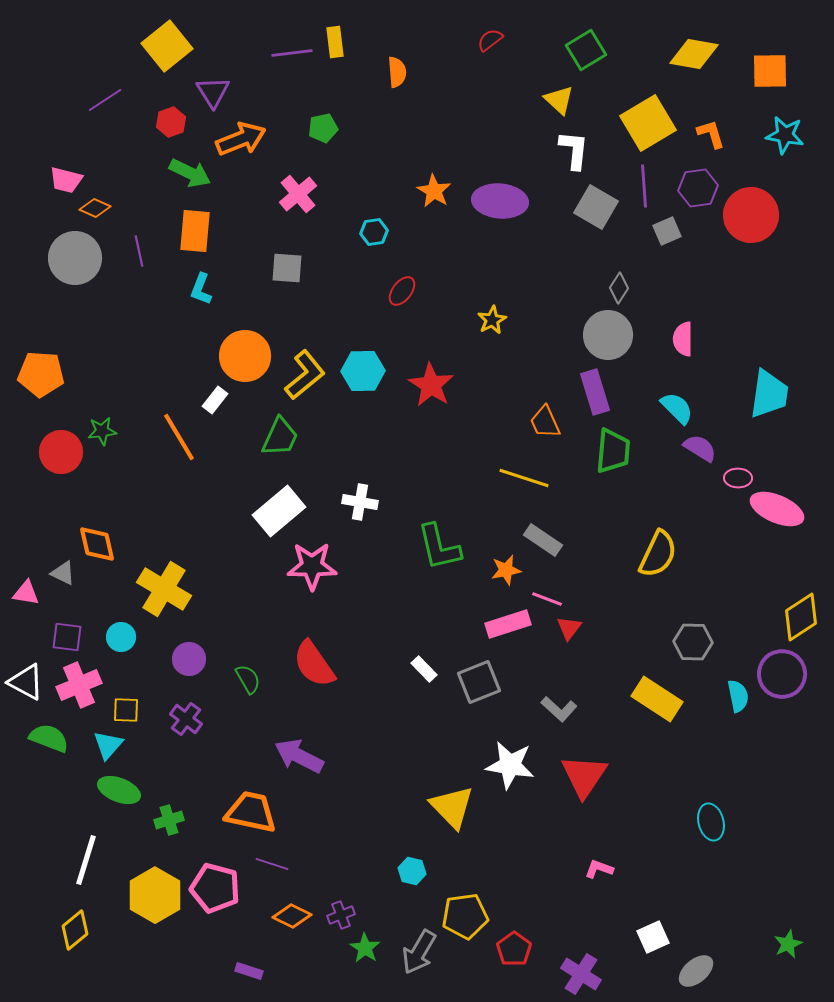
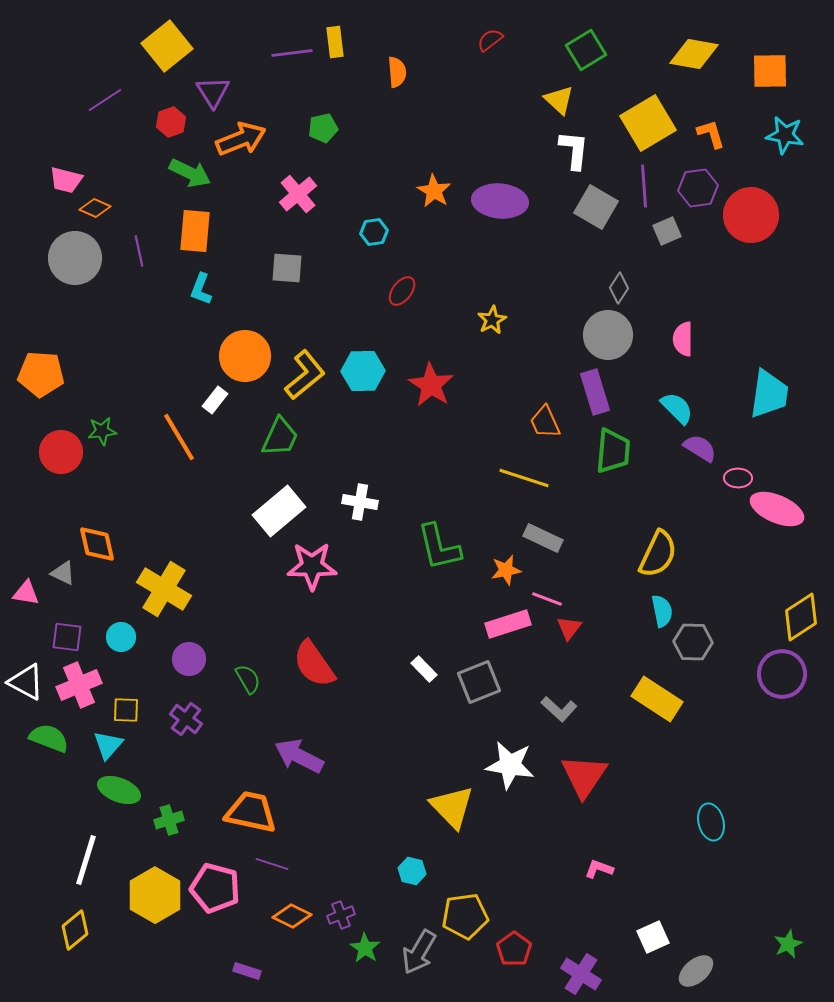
gray rectangle at (543, 540): moved 2 px up; rotated 9 degrees counterclockwise
cyan semicircle at (738, 696): moved 76 px left, 85 px up
purple rectangle at (249, 971): moved 2 px left
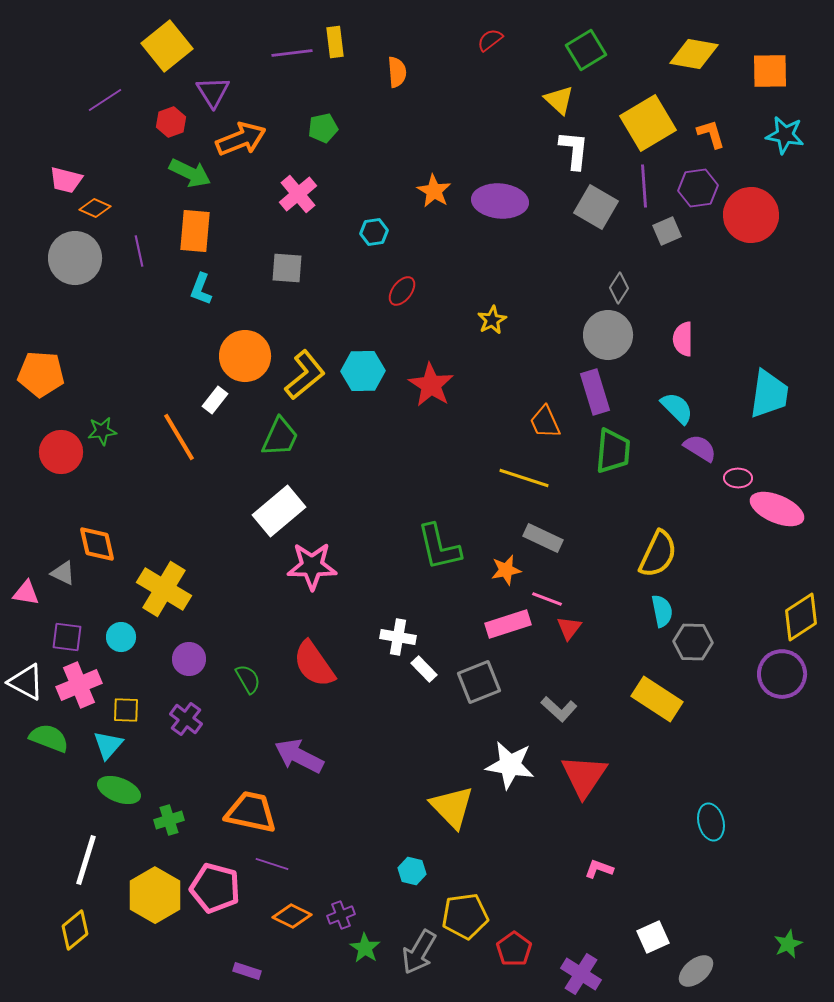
white cross at (360, 502): moved 38 px right, 135 px down
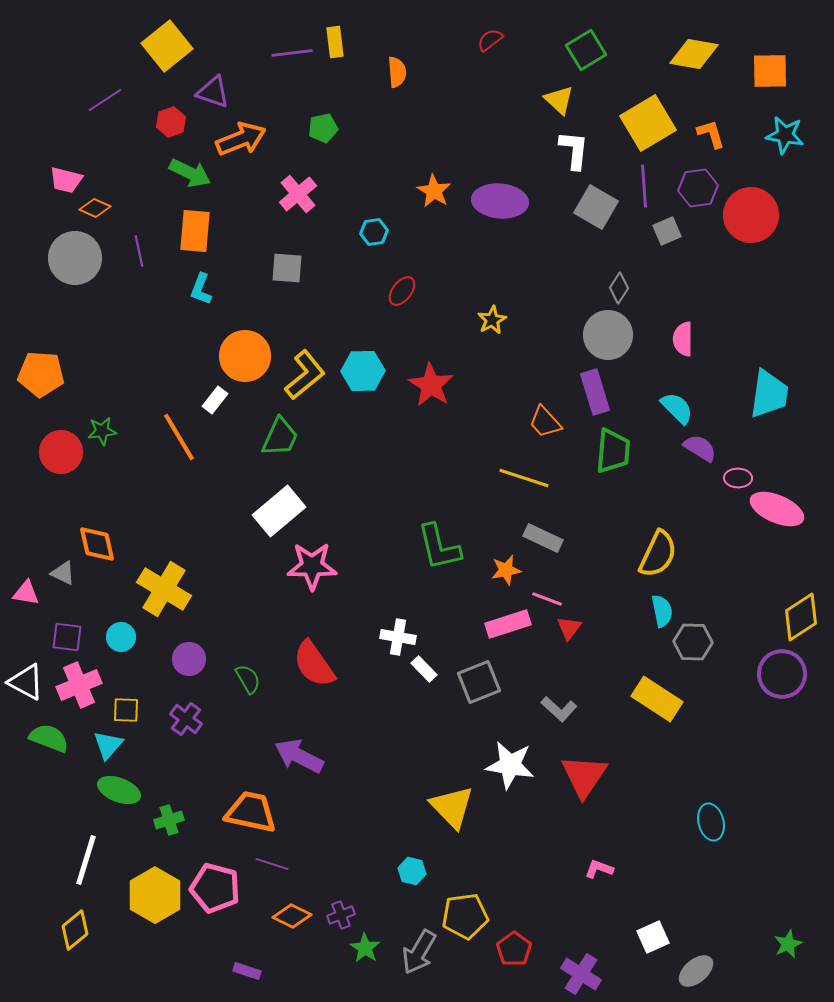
purple triangle at (213, 92): rotated 39 degrees counterclockwise
orange trapezoid at (545, 422): rotated 18 degrees counterclockwise
